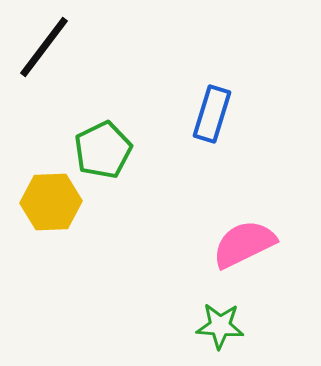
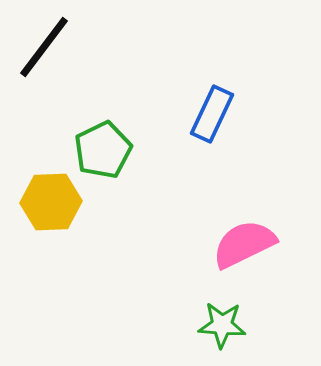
blue rectangle: rotated 8 degrees clockwise
green star: moved 2 px right, 1 px up
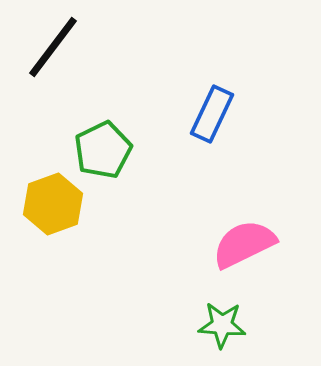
black line: moved 9 px right
yellow hexagon: moved 2 px right, 2 px down; rotated 18 degrees counterclockwise
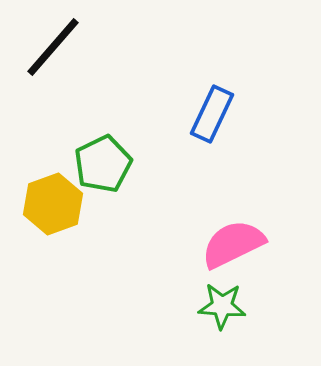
black line: rotated 4 degrees clockwise
green pentagon: moved 14 px down
pink semicircle: moved 11 px left
green star: moved 19 px up
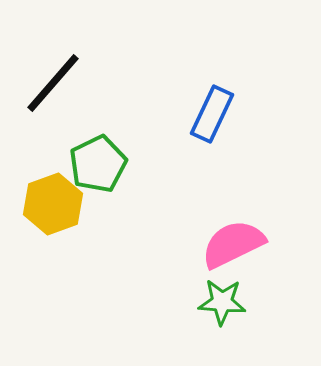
black line: moved 36 px down
green pentagon: moved 5 px left
green star: moved 4 px up
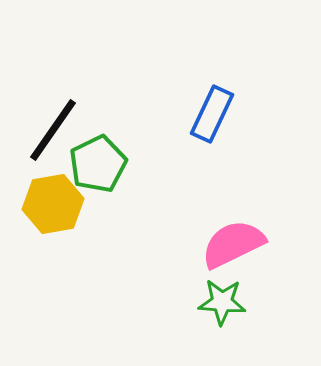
black line: moved 47 px down; rotated 6 degrees counterclockwise
yellow hexagon: rotated 10 degrees clockwise
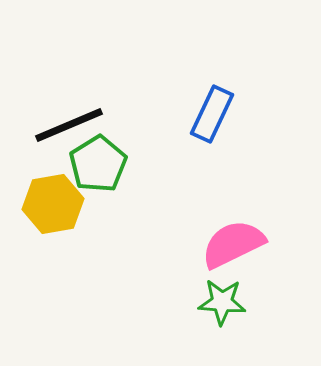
black line: moved 16 px right, 5 px up; rotated 32 degrees clockwise
green pentagon: rotated 6 degrees counterclockwise
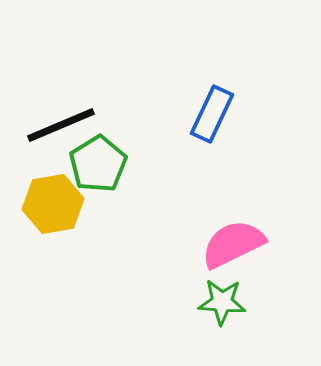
black line: moved 8 px left
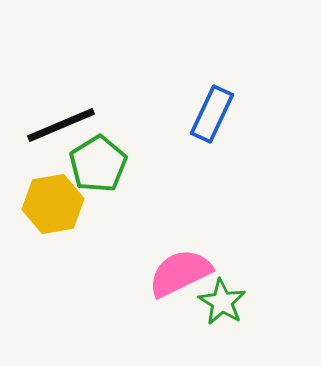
pink semicircle: moved 53 px left, 29 px down
green star: rotated 27 degrees clockwise
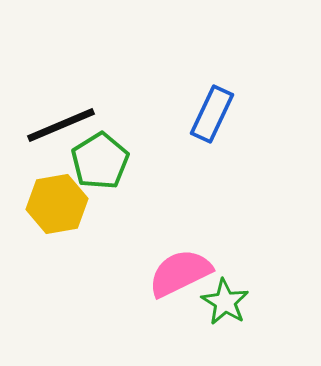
green pentagon: moved 2 px right, 3 px up
yellow hexagon: moved 4 px right
green star: moved 3 px right
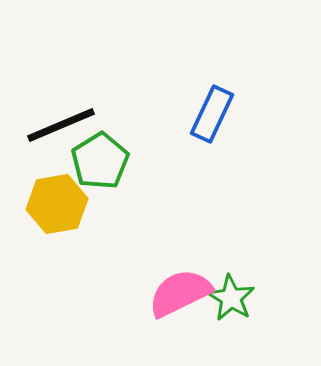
pink semicircle: moved 20 px down
green star: moved 6 px right, 4 px up
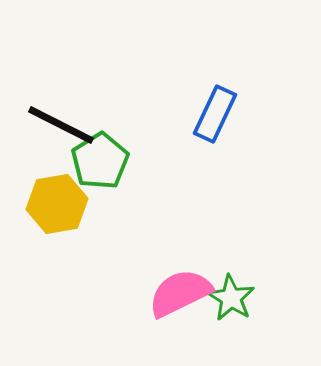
blue rectangle: moved 3 px right
black line: rotated 50 degrees clockwise
